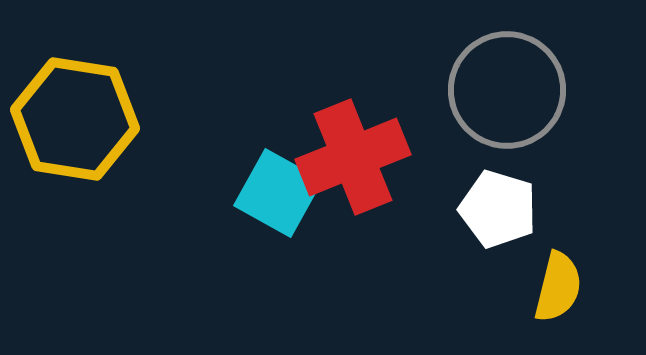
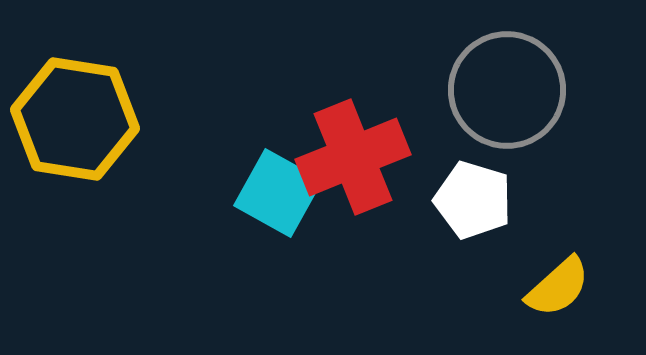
white pentagon: moved 25 px left, 9 px up
yellow semicircle: rotated 34 degrees clockwise
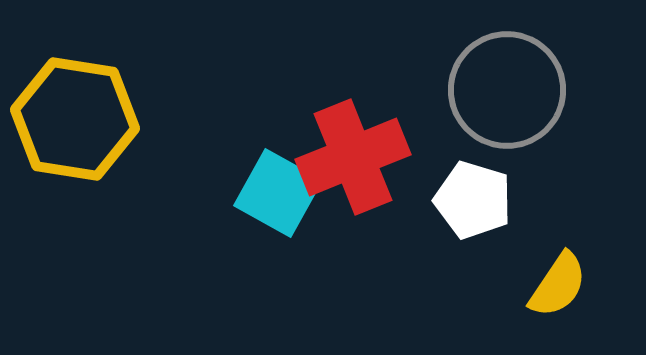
yellow semicircle: moved 2 px up; rotated 14 degrees counterclockwise
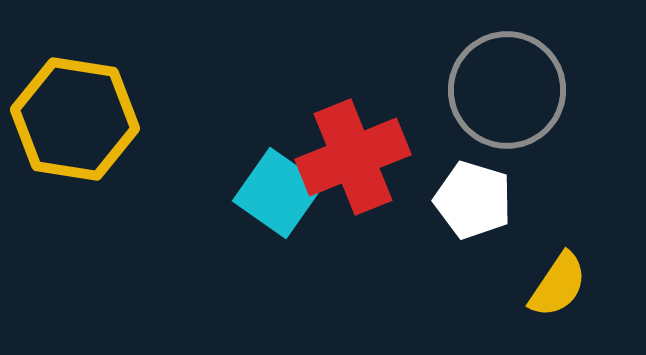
cyan square: rotated 6 degrees clockwise
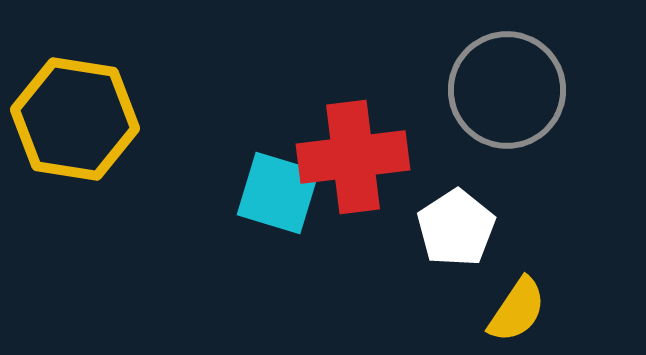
red cross: rotated 15 degrees clockwise
cyan square: rotated 18 degrees counterclockwise
white pentagon: moved 17 px left, 28 px down; rotated 22 degrees clockwise
yellow semicircle: moved 41 px left, 25 px down
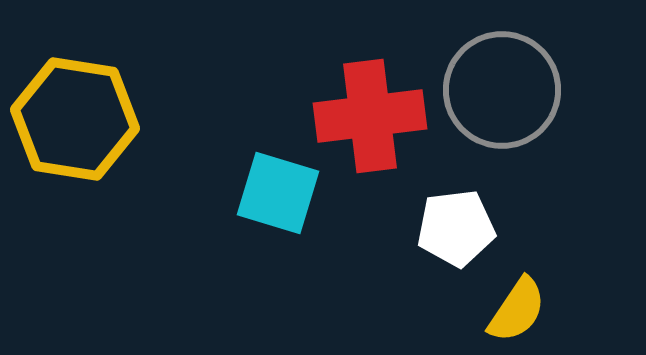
gray circle: moved 5 px left
red cross: moved 17 px right, 41 px up
white pentagon: rotated 26 degrees clockwise
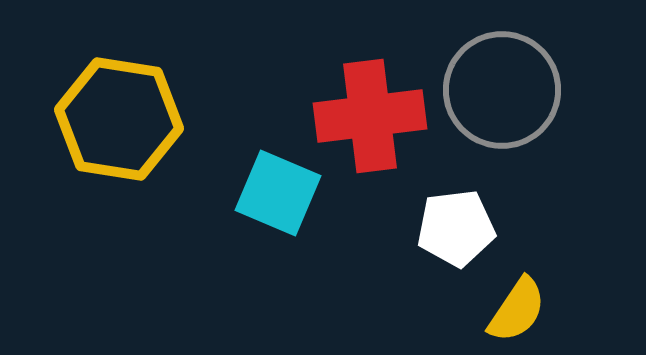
yellow hexagon: moved 44 px right
cyan square: rotated 6 degrees clockwise
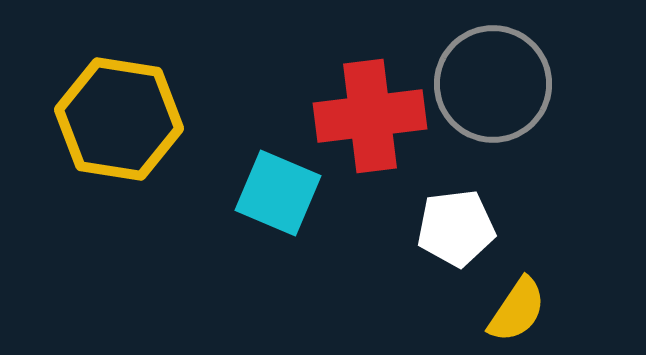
gray circle: moved 9 px left, 6 px up
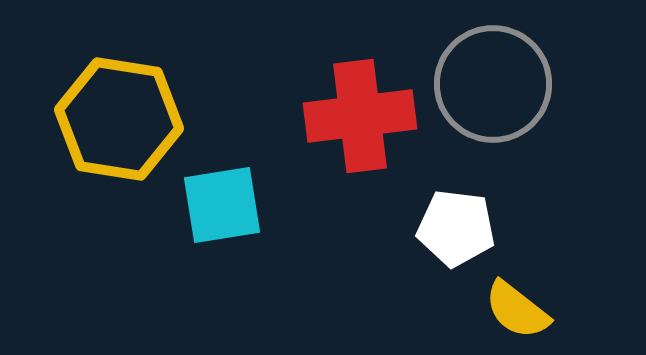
red cross: moved 10 px left
cyan square: moved 56 px left, 12 px down; rotated 32 degrees counterclockwise
white pentagon: rotated 14 degrees clockwise
yellow semicircle: rotated 94 degrees clockwise
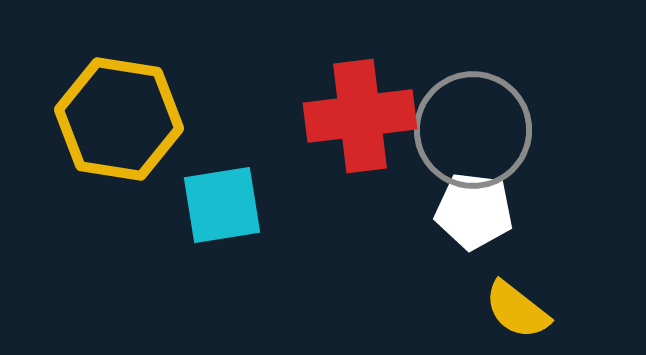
gray circle: moved 20 px left, 46 px down
white pentagon: moved 18 px right, 17 px up
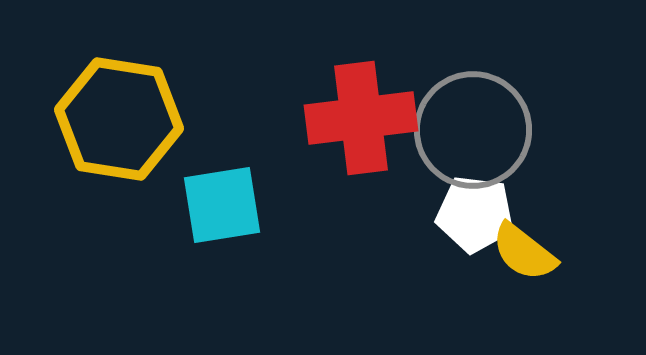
red cross: moved 1 px right, 2 px down
white pentagon: moved 1 px right, 3 px down
yellow semicircle: moved 7 px right, 58 px up
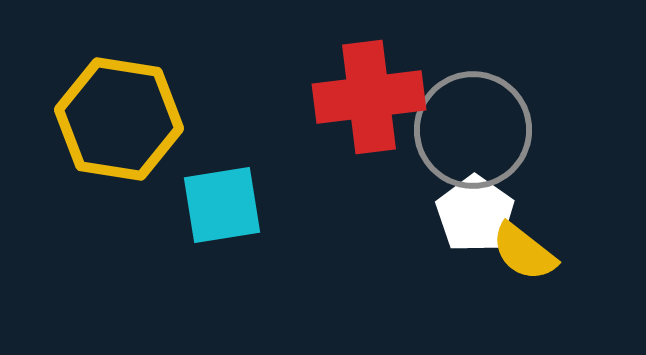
red cross: moved 8 px right, 21 px up
white pentagon: rotated 28 degrees clockwise
